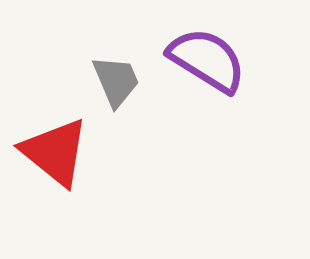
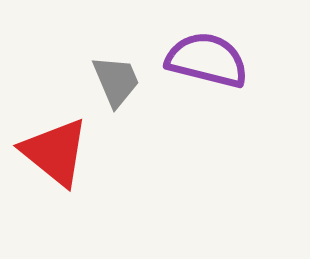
purple semicircle: rotated 18 degrees counterclockwise
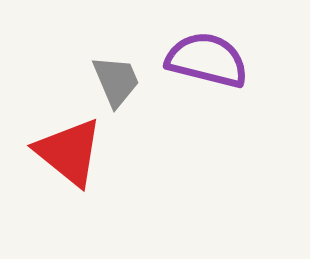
red triangle: moved 14 px right
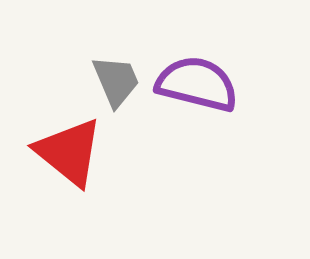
purple semicircle: moved 10 px left, 24 px down
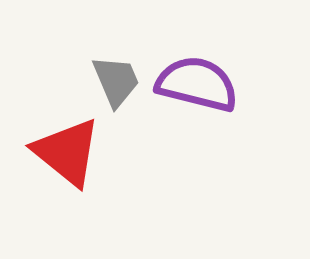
red triangle: moved 2 px left
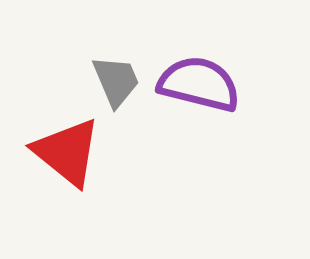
purple semicircle: moved 2 px right
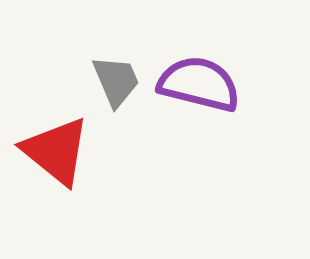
red triangle: moved 11 px left, 1 px up
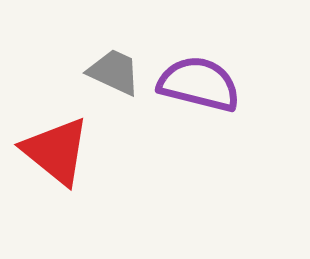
gray trapezoid: moved 2 px left, 9 px up; rotated 42 degrees counterclockwise
